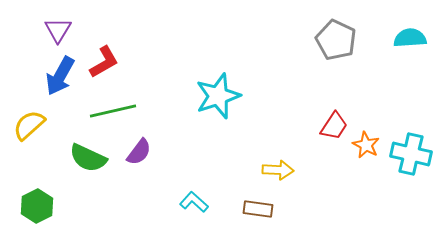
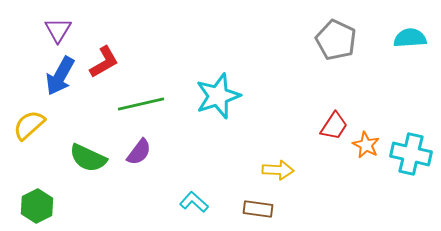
green line: moved 28 px right, 7 px up
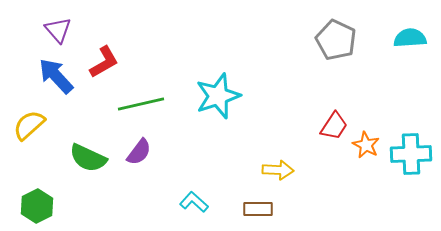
purple triangle: rotated 12 degrees counterclockwise
blue arrow: moved 4 px left; rotated 108 degrees clockwise
cyan cross: rotated 15 degrees counterclockwise
brown rectangle: rotated 8 degrees counterclockwise
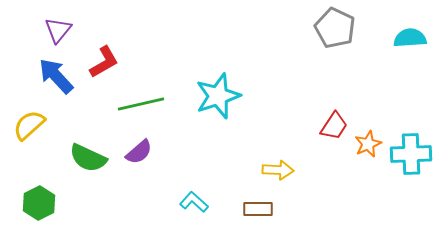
purple triangle: rotated 20 degrees clockwise
gray pentagon: moved 1 px left, 12 px up
orange star: moved 2 px right, 1 px up; rotated 20 degrees clockwise
purple semicircle: rotated 12 degrees clockwise
green hexagon: moved 2 px right, 3 px up
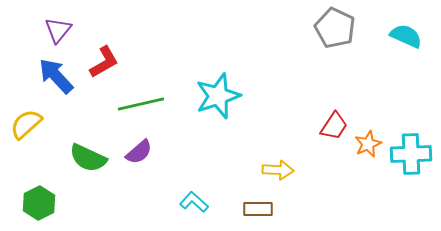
cyan semicircle: moved 4 px left, 2 px up; rotated 28 degrees clockwise
yellow semicircle: moved 3 px left, 1 px up
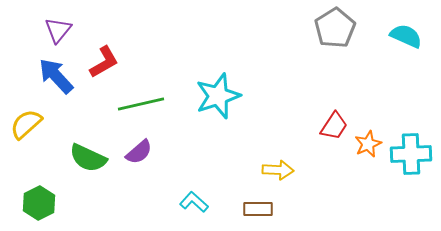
gray pentagon: rotated 15 degrees clockwise
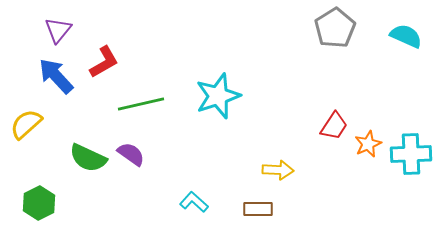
purple semicircle: moved 8 px left, 2 px down; rotated 104 degrees counterclockwise
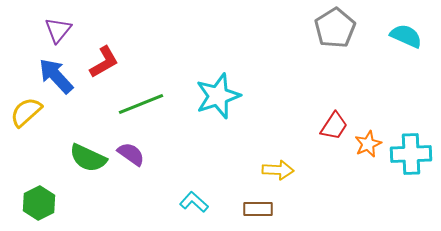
green line: rotated 9 degrees counterclockwise
yellow semicircle: moved 12 px up
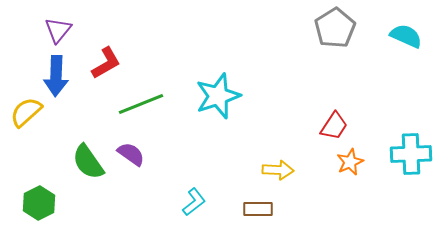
red L-shape: moved 2 px right, 1 px down
blue arrow: rotated 135 degrees counterclockwise
orange star: moved 18 px left, 18 px down
green semicircle: moved 4 px down; rotated 30 degrees clockwise
cyan L-shape: rotated 100 degrees clockwise
